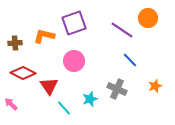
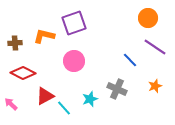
purple line: moved 33 px right, 17 px down
red triangle: moved 4 px left, 10 px down; rotated 36 degrees clockwise
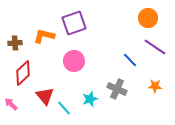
red diamond: rotated 70 degrees counterclockwise
orange star: rotated 24 degrees clockwise
red triangle: rotated 42 degrees counterclockwise
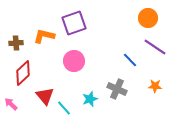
brown cross: moved 1 px right
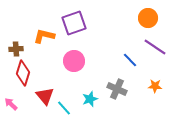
brown cross: moved 6 px down
red diamond: rotated 30 degrees counterclockwise
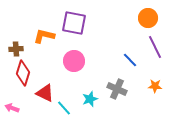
purple square: rotated 30 degrees clockwise
purple line: rotated 30 degrees clockwise
red triangle: moved 3 px up; rotated 24 degrees counterclockwise
pink arrow: moved 1 px right, 4 px down; rotated 24 degrees counterclockwise
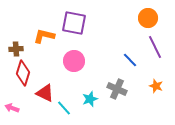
orange star: moved 1 px right; rotated 16 degrees clockwise
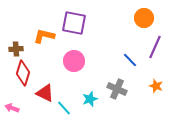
orange circle: moved 4 px left
purple line: rotated 50 degrees clockwise
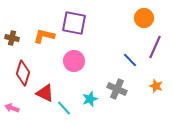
brown cross: moved 4 px left, 11 px up; rotated 16 degrees clockwise
